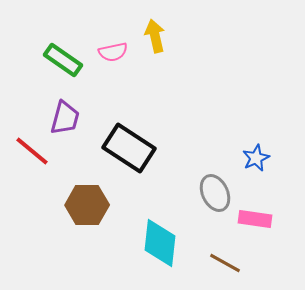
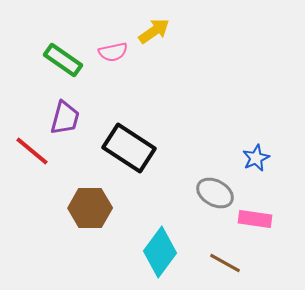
yellow arrow: moved 1 px left, 5 px up; rotated 68 degrees clockwise
gray ellipse: rotated 36 degrees counterclockwise
brown hexagon: moved 3 px right, 3 px down
cyan diamond: moved 9 px down; rotated 30 degrees clockwise
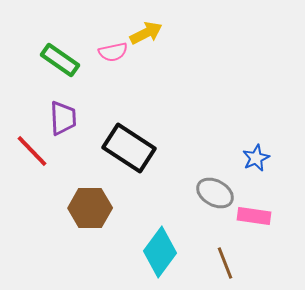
yellow arrow: moved 8 px left, 2 px down; rotated 8 degrees clockwise
green rectangle: moved 3 px left
purple trapezoid: moved 2 px left; rotated 18 degrees counterclockwise
red line: rotated 6 degrees clockwise
pink rectangle: moved 1 px left, 3 px up
brown line: rotated 40 degrees clockwise
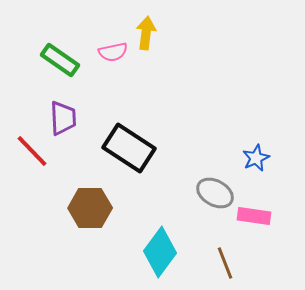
yellow arrow: rotated 56 degrees counterclockwise
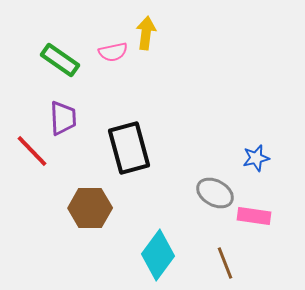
black rectangle: rotated 42 degrees clockwise
blue star: rotated 12 degrees clockwise
cyan diamond: moved 2 px left, 3 px down
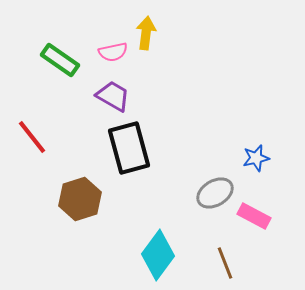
purple trapezoid: moved 50 px right, 22 px up; rotated 57 degrees counterclockwise
red line: moved 14 px up; rotated 6 degrees clockwise
gray ellipse: rotated 60 degrees counterclockwise
brown hexagon: moved 10 px left, 9 px up; rotated 18 degrees counterclockwise
pink rectangle: rotated 20 degrees clockwise
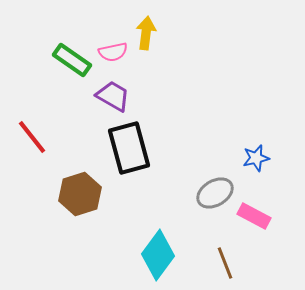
green rectangle: moved 12 px right
brown hexagon: moved 5 px up
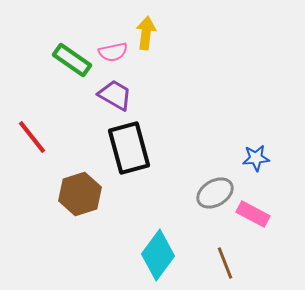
purple trapezoid: moved 2 px right, 1 px up
blue star: rotated 8 degrees clockwise
pink rectangle: moved 1 px left, 2 px up
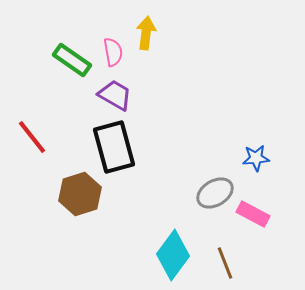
pink semicircle: rotated 88 degrees counterclockwise
black rectangle: moved 15 px left, 1 px up
cyan diamond: moved 15 px right
